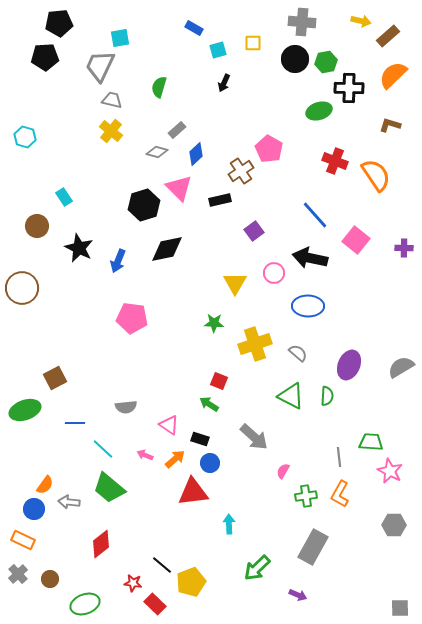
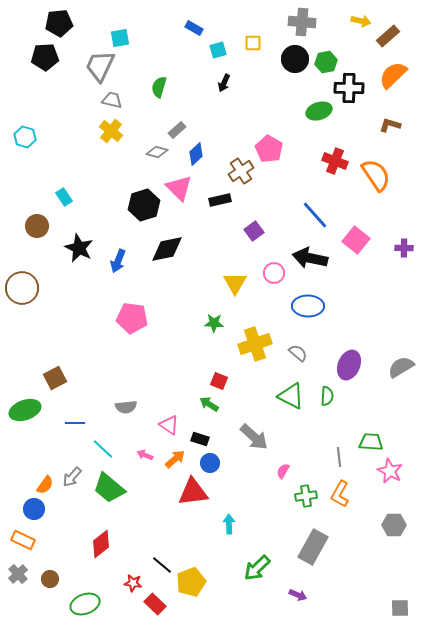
gray arrow at (69, 502): moved 3 px right, 25 px up; rotated 55 degrees counterclockwise
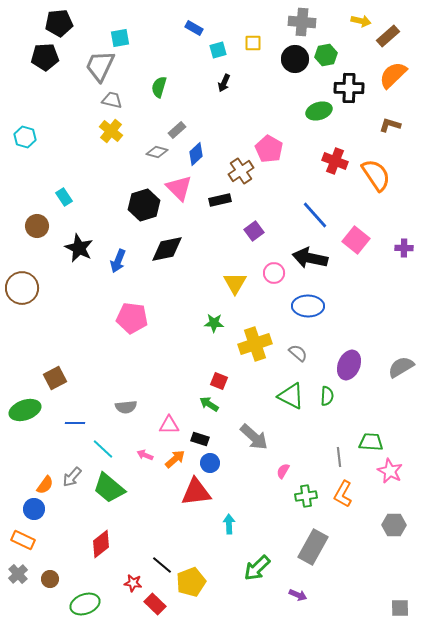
green hexagon at (326, 62): moved 7 px up
pink triangle at (169, 425): rotated 35 degrees counterclockwise
red triangle at (193, 492): moved 3 px right
orange L-shape at (340, 494): moved 3 px right
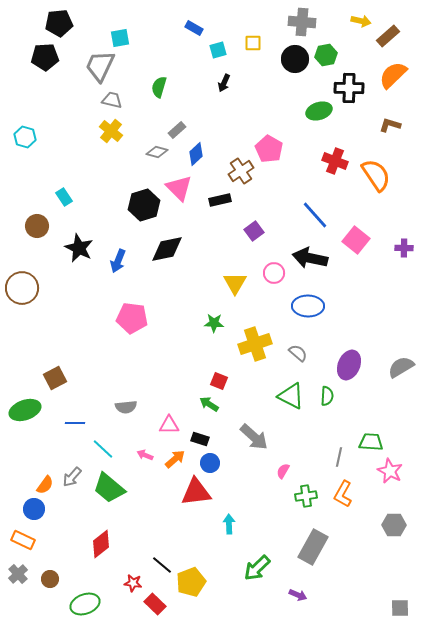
gray line at (339, 457): rotated 18 degrees clockwise
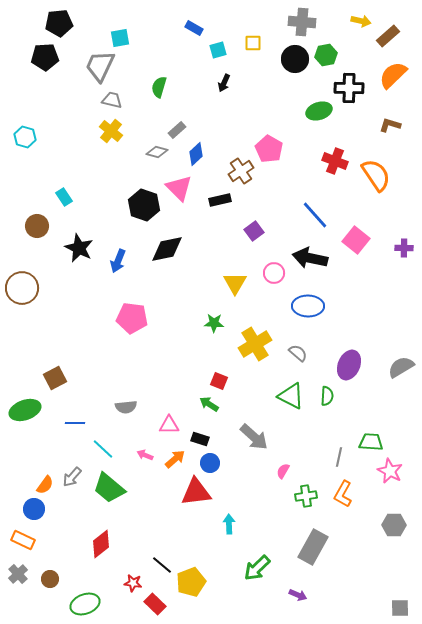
black hexagon at (144, 205): rotated 24 degrees counterclockwise
yellow cross at (255, 344): rotated 12 degrees counterclockwise
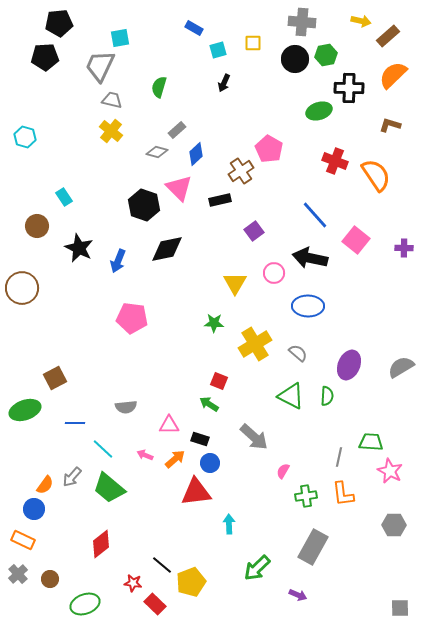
orange L-shape at (343, 494): rotated 36 degrees counterclockwise
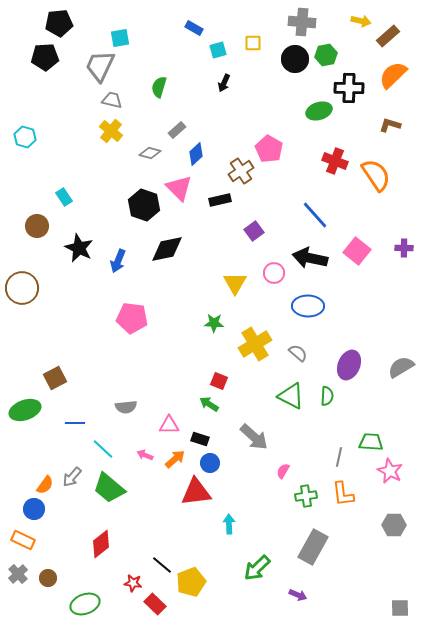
gray diamond at (157, 152): moved 7 px left, 1 px down
pink square at (356, 240): moved 1 px right, 11 px down
brown circle at (50, 579): moved 2 px left, 1 px up
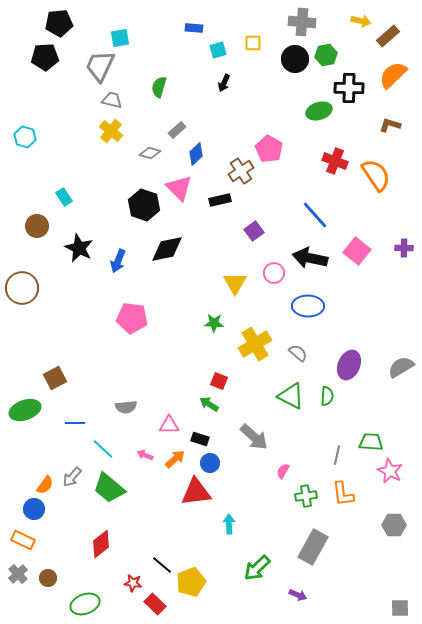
blue rectangle at (194, 28): rotated 24 degrees counterclockwise
gray line at (339, 457): moved 2 px left, 2 px up
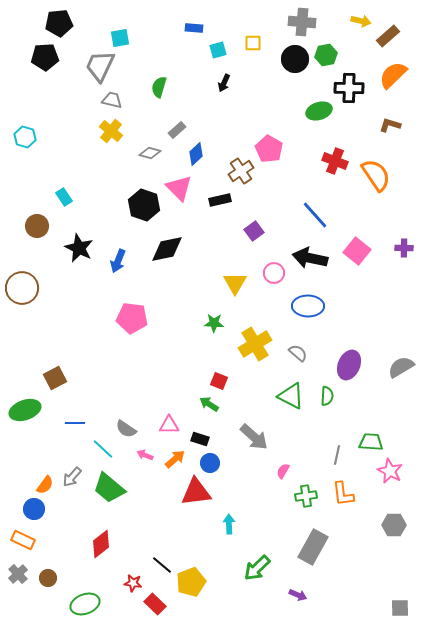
gray semicircle at (126, 407): moved 22 px down; rotated 40 degrees clockwise
